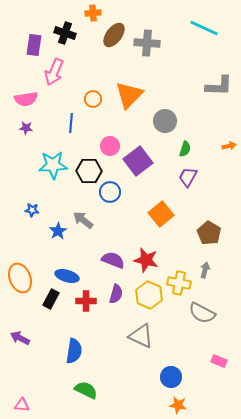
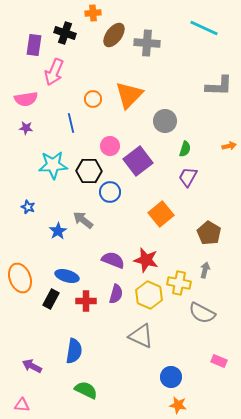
blue line at (71, 123): rotated 18 degrees counterclockwise
blue star at (32, 210): moved 4 px left, 3 px up; rotated 16 degrees clockwise
purple arrow at (20, 338): moved 12 px right, 28 px down
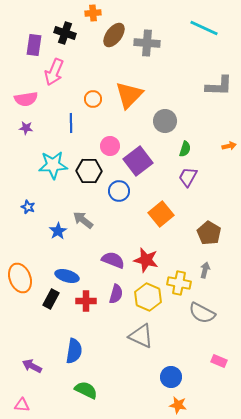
blue line at (71, 123): rotated 12 degrees clockwise
blue circle at (110, 192): moved 9 px right, 1 px up
yellow hexagon at (149, 295): moved 1 px left, 2 px down
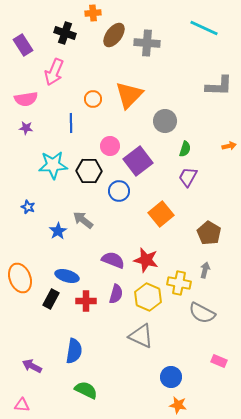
purple rectangle at (34, 45): moved 11 px left; rotated 40 degrees counterclockwise
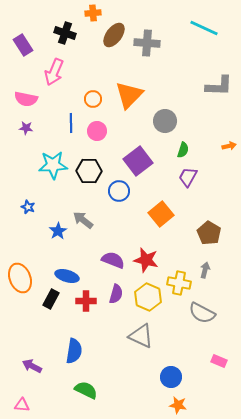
pink semicircle at (26, 99): rotated 20 degrees clockwise
pink circle at (110, 146): moved 13 px left, 15 px up
green semicircle at (185, 149): moved 2 px left, 1 px down
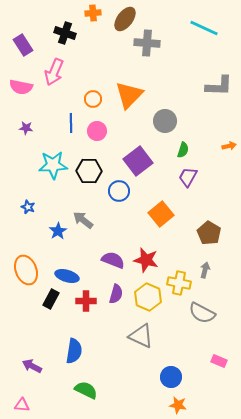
brown ellipse at (114, 35): moved 11 px right, 16 px up
pink semicircle at (26, 99): moved 5 px left, 12 px up
orange ellipse at (20, 278): moved 6 px right, 8 px up
